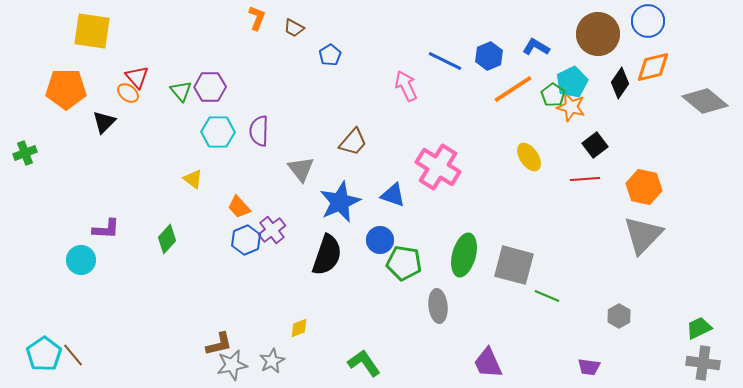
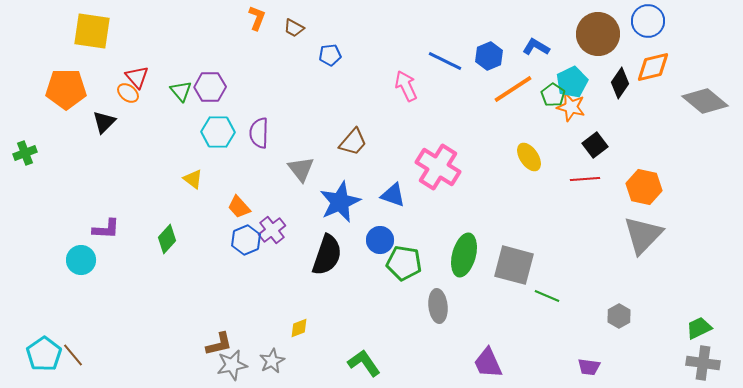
blue pentagon at (330, 55): rotated 25 degrees clockwise
purple semicircle at (259, 131): moved 2 px down
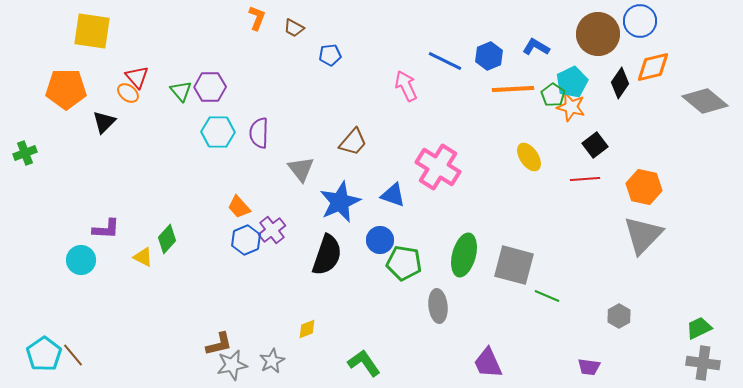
blue circle at (648, 21): moved 8 px left
orange line at (513, 89): rotated 30 degrees clockwise
yellow triangle at (193, 179): moved 50 px left, 78 px down; rotated 10 degrees counterclockwise
yellow diamond at (299, 328): moved 8 px right, 1 px down
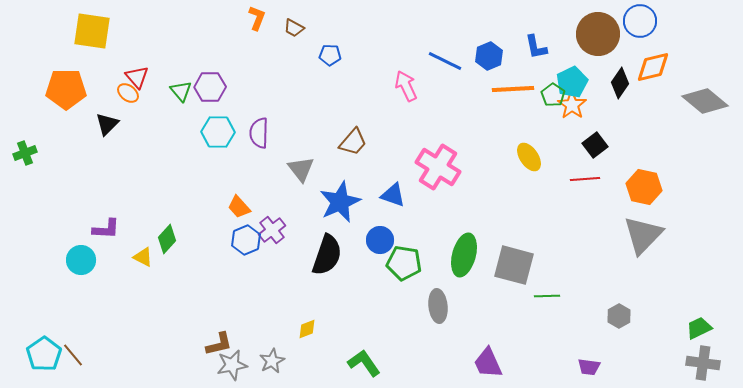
blue L-shape at (536, 47): rotated 132 degrees counterclockwise
blue pentagon at (330, 55): rotated 10 degrees clockwise
orange star at (571, 107): moved 1 px right, 2 px up; rotated 20 degrees clockwise
black triangle at (104, 122): moved 3 px right, 2 px down
green line at (547, 296): rotated 25 degrees counterclockwise
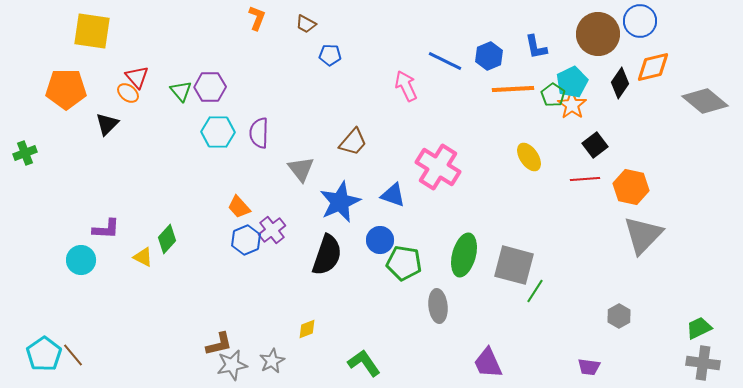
brown trapezoid at (294, 28): moved 12 px right, 4 px up
orange hexagon at (644, 187): moved 13 px left
green line at (547, 296): moved 12 px left, 5 px up; rotated 55 degrees counterclockwise
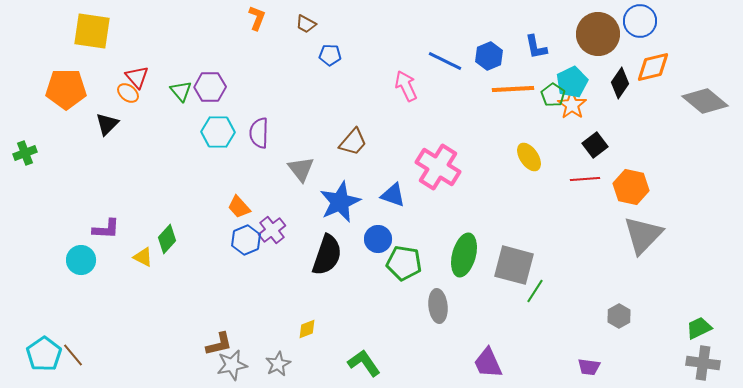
blue circle at (380, 240): moved 2 px left, 1 px up
gray star at (272, 361): moved 6 px right, 3 px down
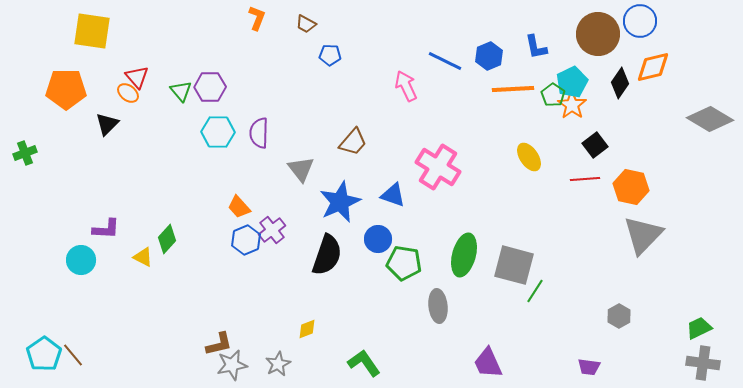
gray diamond at (705, 101): moved 5 px right, 18 px down; rotated 9 degrees counterclockwise
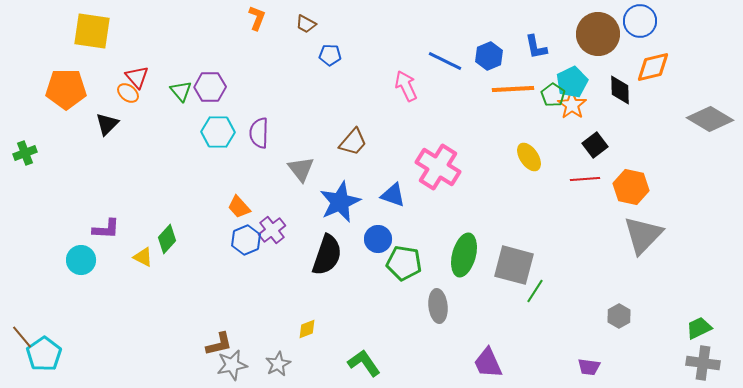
black diamond at (620, 83): moved 7 px down; rotated 36 degrees counterclockwise
brown line at (73, 355): moved 51 px left, 18 px up
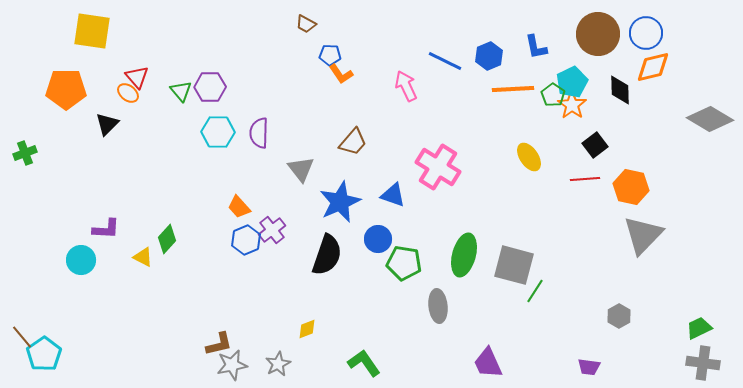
orange L-shape at (257, 18): moved 84 px right, 56 px down; rotated 125 degrees clockwise
blue circle at (640, 21): moved 6 px right, 12 px down
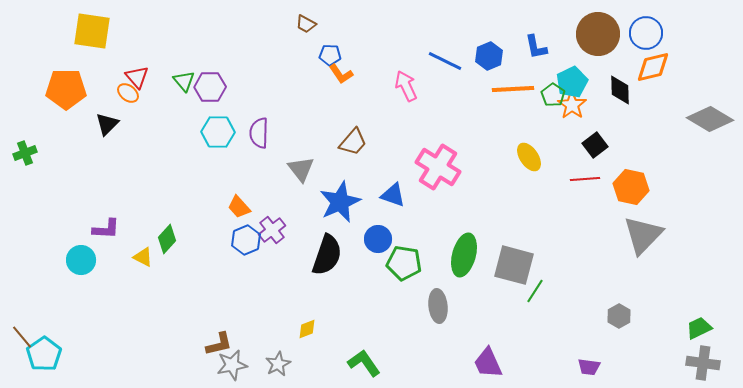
green triangle at (181, 91): moved 3 px right, 10 px up
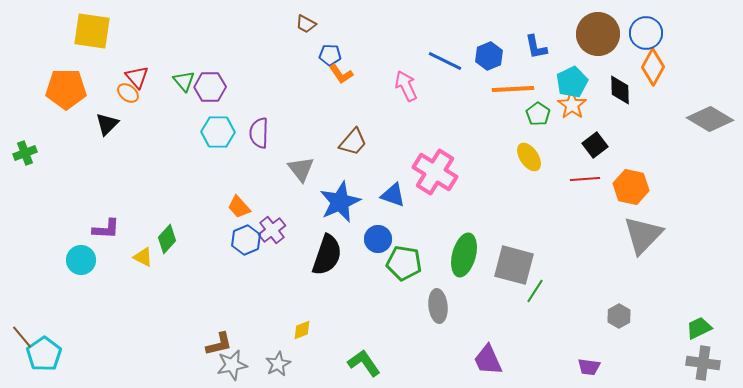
orange diamond at (653, 67): rotated 48 degrees counterclockwise
green pentagon at (553, 95): moved 15 px left, 19 px down
pink cross at (438, 167): moved 3 px left, 5 px down
yellow diamond at (307, 329): moved 5 px left, 1 px down
purple trapezoid at (488, 363): moved 3 px up
